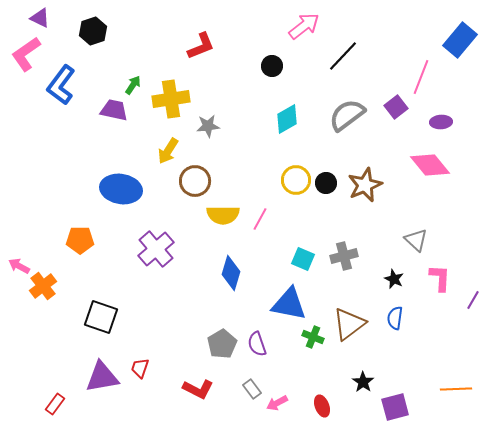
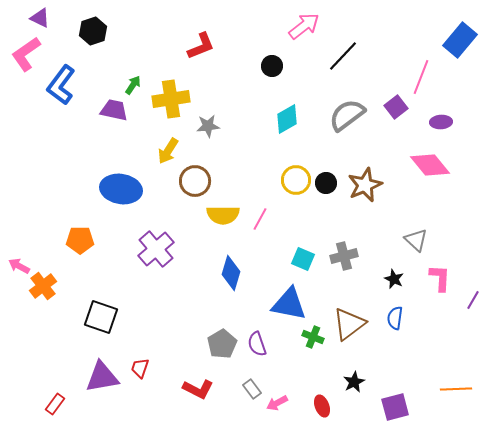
black star at (363, 382): moved 9 px left; rotated 10 degrees clockwise
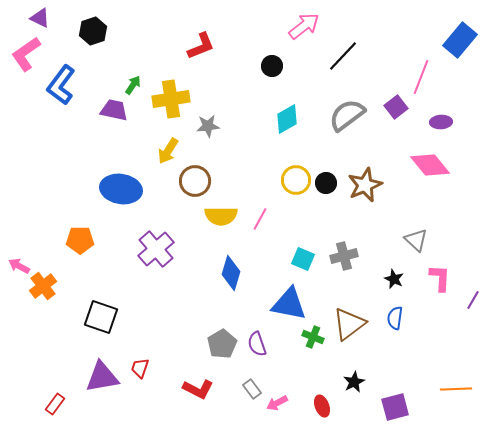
yellow semicircle at (223, 215): moved 2 px left, 1 px down
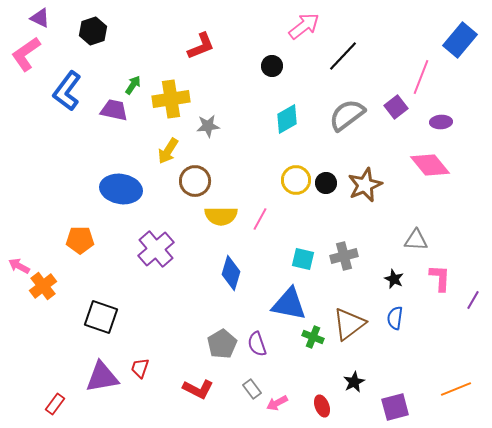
blue L-shape at (61, 85): moved 6 px right, 6 px down
gray triangle at (416, 240): rotated 40 degrees counterclockwise
cyan square at (303, 259): rotated 10 degrees counterclockwise
orange line at (456, 389): rotated 20 degrees counterclockwise
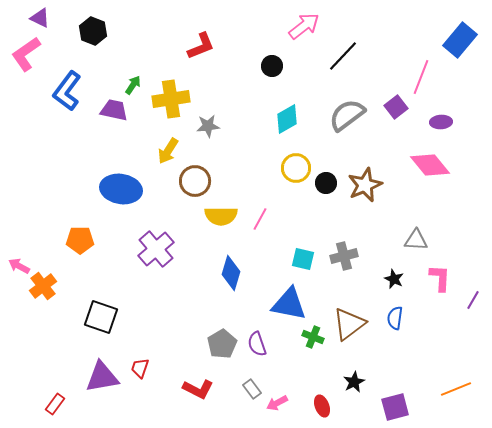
black hexagon at (93, 31): rotated 20 degrees counterclockwise
yellow circle at (296, 180): moved 12 px up
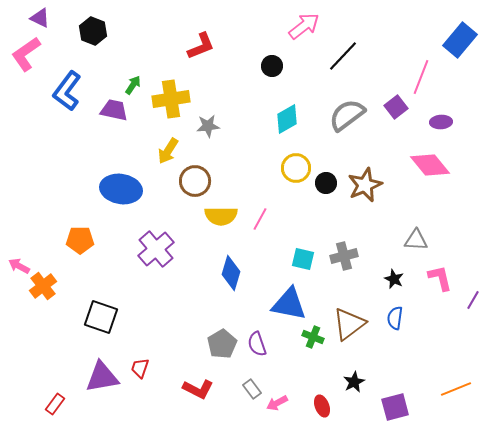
pink L-shape at (440, 278): rotated 16 degrees counterclockwise
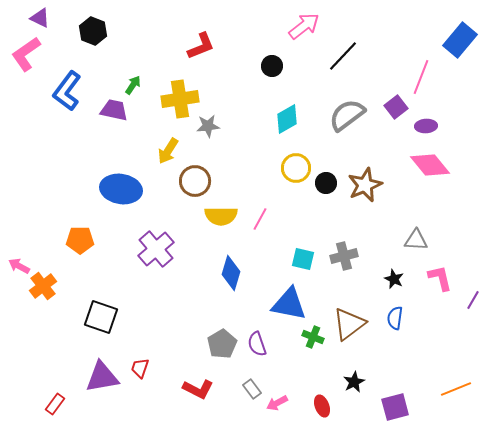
yellow cross at (171, 99): moved 9 px right
purple ellipse at (441, 122): moved 15 px left, 4 px down
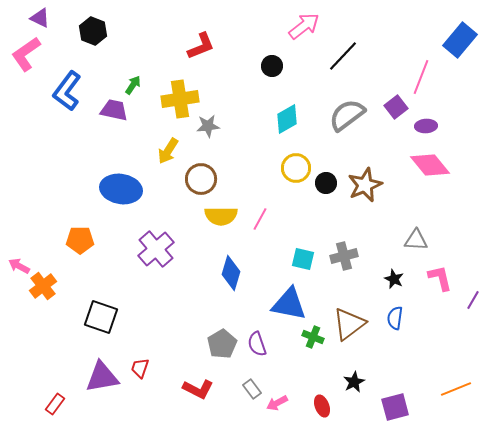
brown circle at (195, 181): moved 6 px right, 2 px up
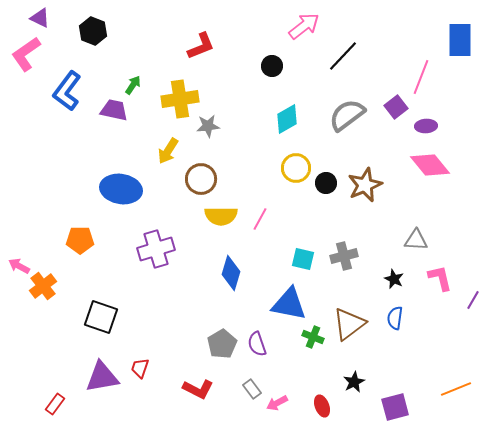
blue rectangle at (460, 40): rotated 40 degrees counterclockwise
purple cross at (156, 249): rotated 24 degrees clockwise
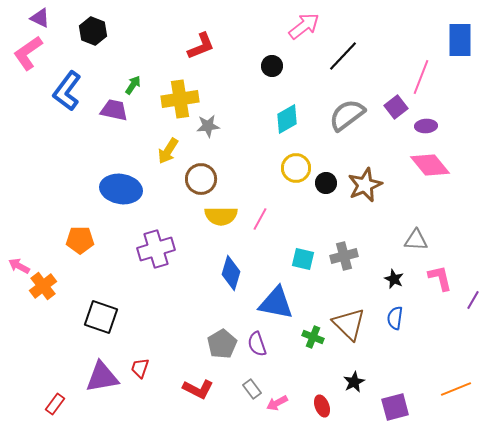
pink L-shape at (26, 54): moved 2 px right, 1 px up
blue triangle at (289, 304): moved 13 px left, 1 px up
brown triangle at (349, 324): rotated 39 degrees counterclockwise
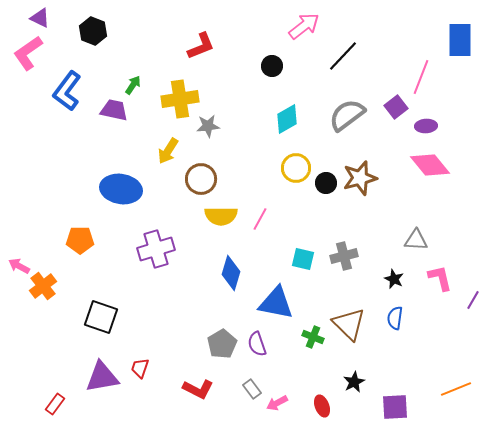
brown star at (365, 185): moved 5 px left, 7 px up; rotated 8 degrees clockwise
purple square at (395, 407): rotated 12 degrees clockwise
